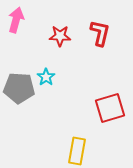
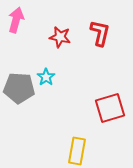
red star: moved 1 px down; rotated 10 degrees clockwise
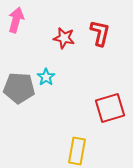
red star: moved 4 px right, 1 px down
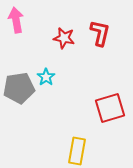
pink arrow: rotated 25 degrees counterclockwise
gray pentagon: rotated 12 degrees counterclockwise
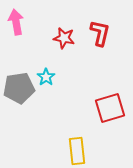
pink arrow: moved 2 px down
yellow rectangle: rotated 16 degrees counterclockwise
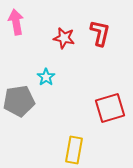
gray pentagon: moved 13 px down
yellow rectangle: moved 3 px left, 1 px up; rotated 16 degrees clockwise
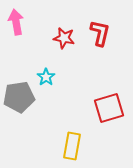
gray pentagon: moved 4 px up
red square: moved 1 px left
yellow rectangle: moved 2 px left, 4 px up
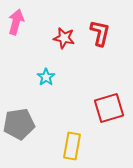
pink arrow: rotated 25 degrees clockwise
gray pentagon: moved 27 px down
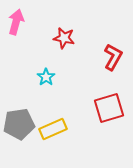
red L-shape: moved 13 px right, 24 px down; rotated 16 degrees clockwise
yellow rectangle: moved 19 px left, 17 px up; rotated 56 degrees clockwise
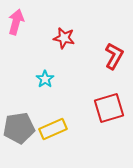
red L-shape: moved 1 px right, 1 px up
cyan star: moved 1 px left, 2 px down
gray pentagon: moved 4 px down
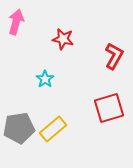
red star: moved 1 px left, 1 px down
yellow rectangle: rotated 16 degrees counterclockwise
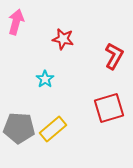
gray pentagon: rotated 12 degrees clockwise
